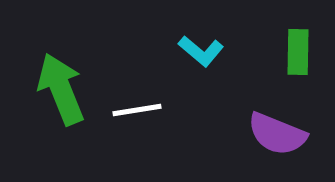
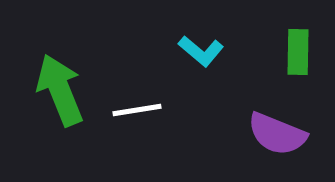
green arrow: moved 1 px left, 1 px down
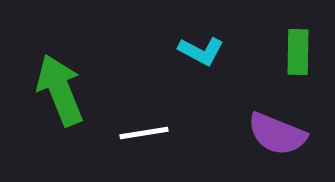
cyan L-shape: rotated 12 degrees counterclockwise
white line: moved 7 px right, 23 px down
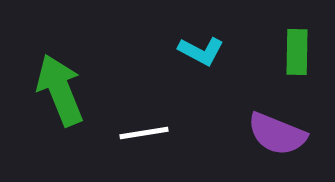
green rectangle: moved 1 px left
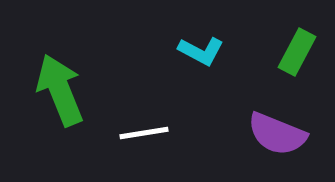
green rectangle: rotated 27 degrees clockwise
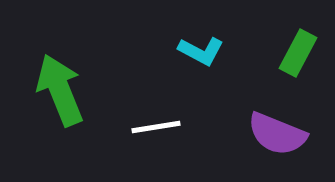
green rectangle: moved 1 px right, 1 px down
white line: moved 12 px right, 6 px up
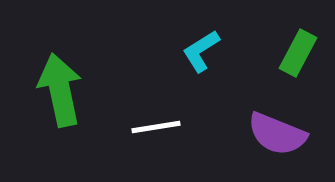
cyan L-shape: rotated 120 degrees clockwise
green arrow: rotated 10 degrees clockwise
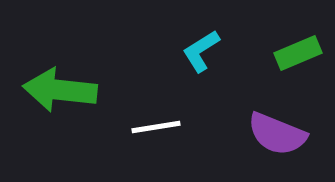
green rectangle: rotated 39 degrees clockwise
green arrow: rotated 72 degrees counterclockwise
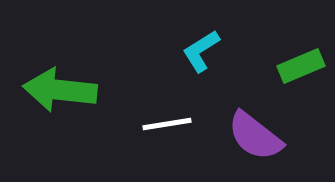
green rectangle: moved 3 px right, 13 px down
white line: moved 11 px right, 3 px up
purple semicircle: moved 22 px left, 2 px down; rotated 16 degrees clockwise
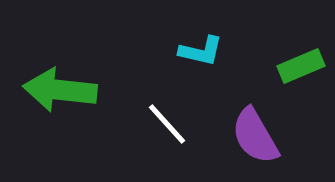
cyan L-shape: rotated 135 degrees counterclockwise
white line: rotated 57 degrees clockwise
purple semicircle: rotated 22 degrees clockwise
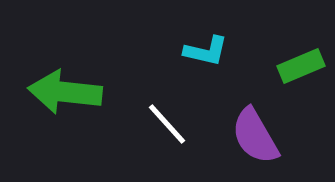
cyan L-shape: moved 5 px right
green arrow: moved 5 px right, 2 px down
